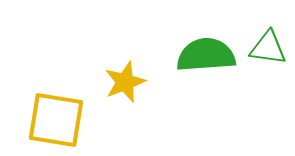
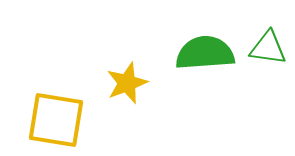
green semicircle: moved 1 px left, 2 px up
yellow star: moved 2 px right, 1 px down
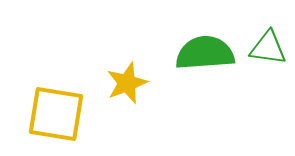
yellow square: moved 6 px up
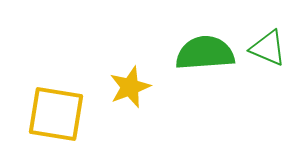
green triangle: rotated 15 degrees clockwise
yellow star: moved 3 px right, 4 px down
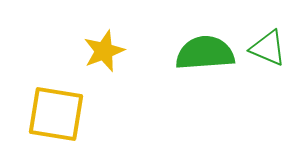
yellow star: moved 26 px left, 36 px up
